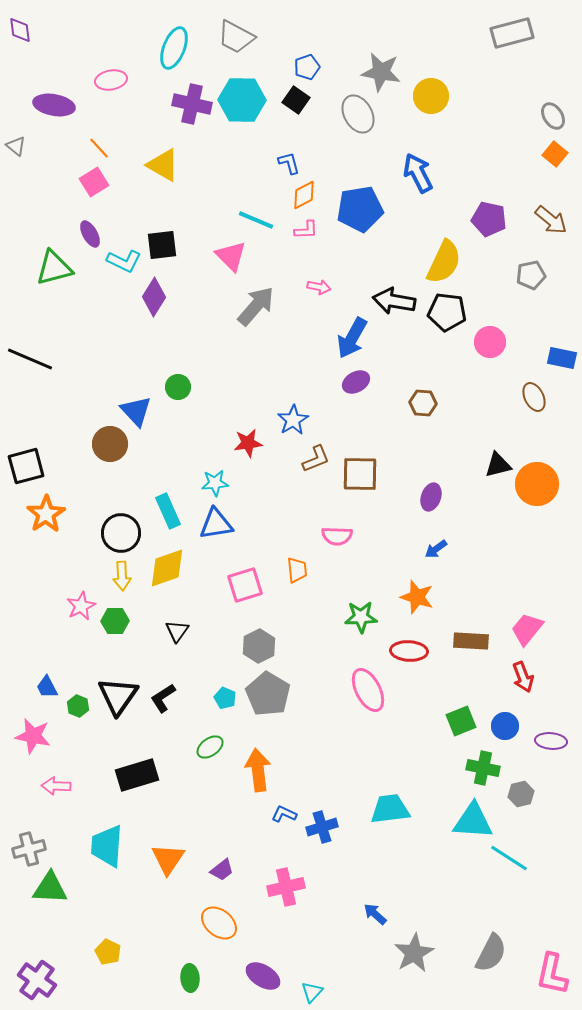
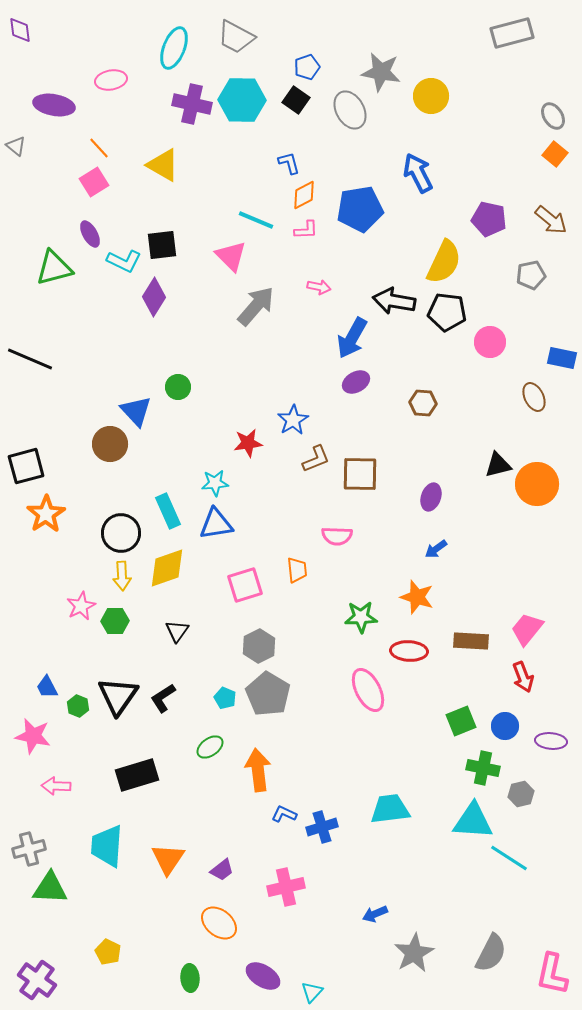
gray ellipse at (358, 114): moved 8 px left, 4 px up
blue arrow at (375, 914): rotated 65 degrees counterclockwise
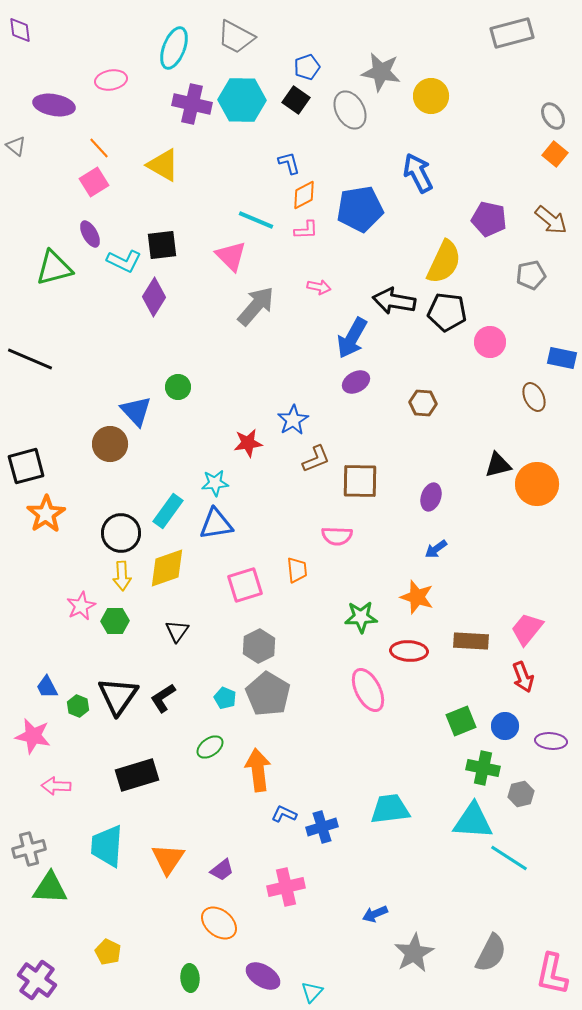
brown square at (360, 474): moved 7 px down
cyan rectangle at (168, 511): rotated 60 degrees clockwise
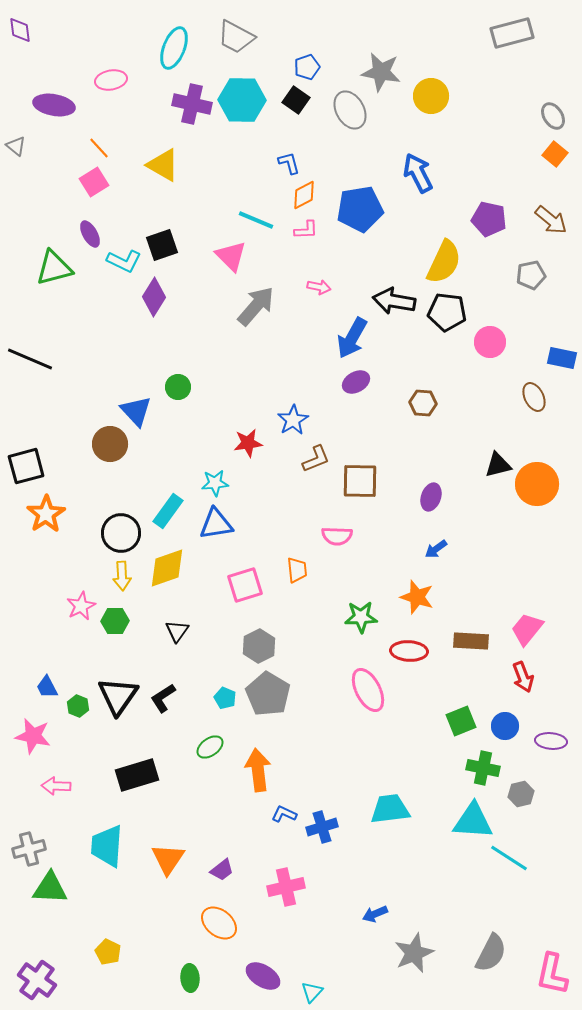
black square at (162, 245): rotated 12 degrees counterclockwise
gray star at (414, 953): rotated 6 degrees clockwise
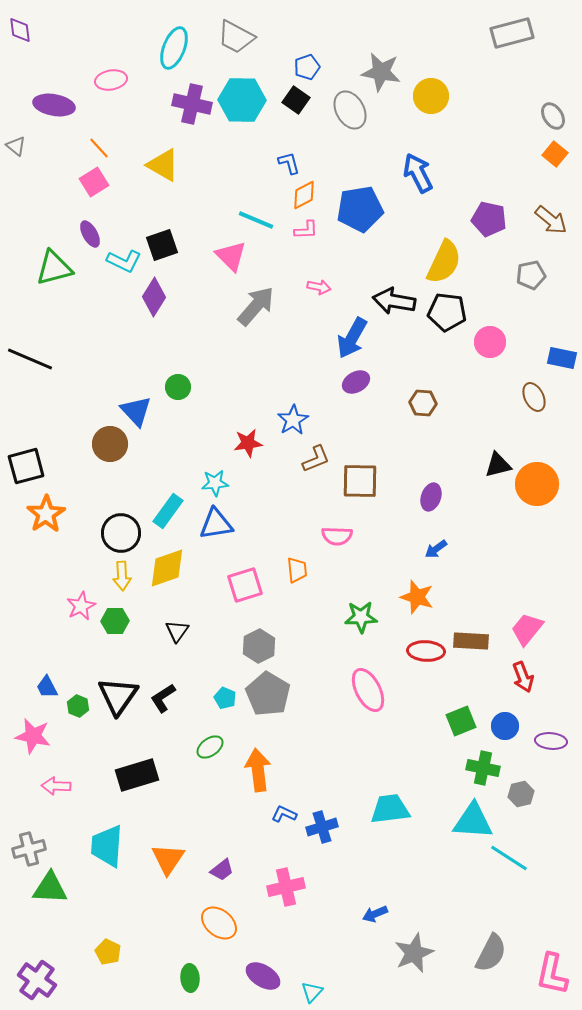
red ellipse at (409, 651): moved 17 px right
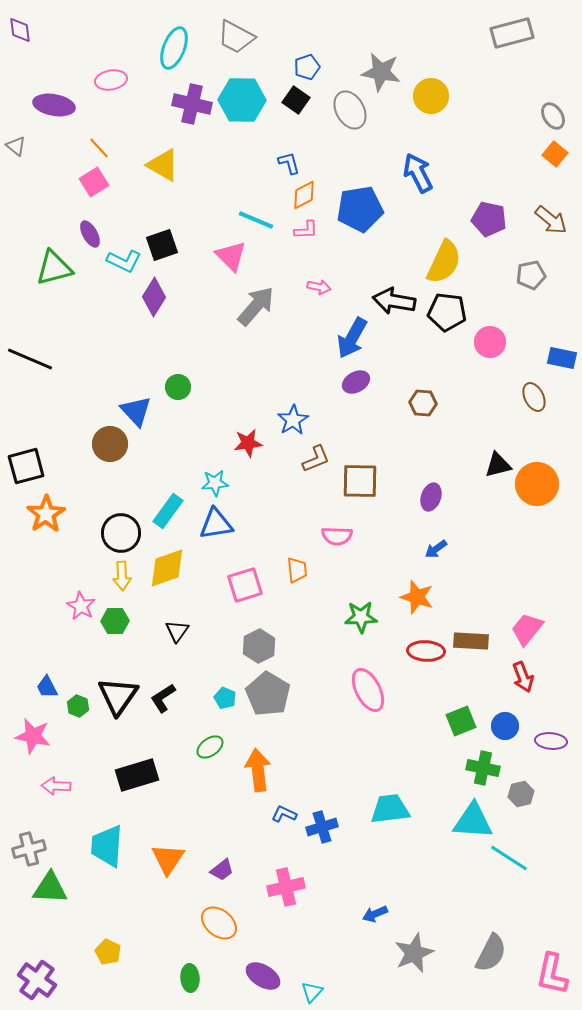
pink star at (81, 606): rotated 16 degrees counterclockwise
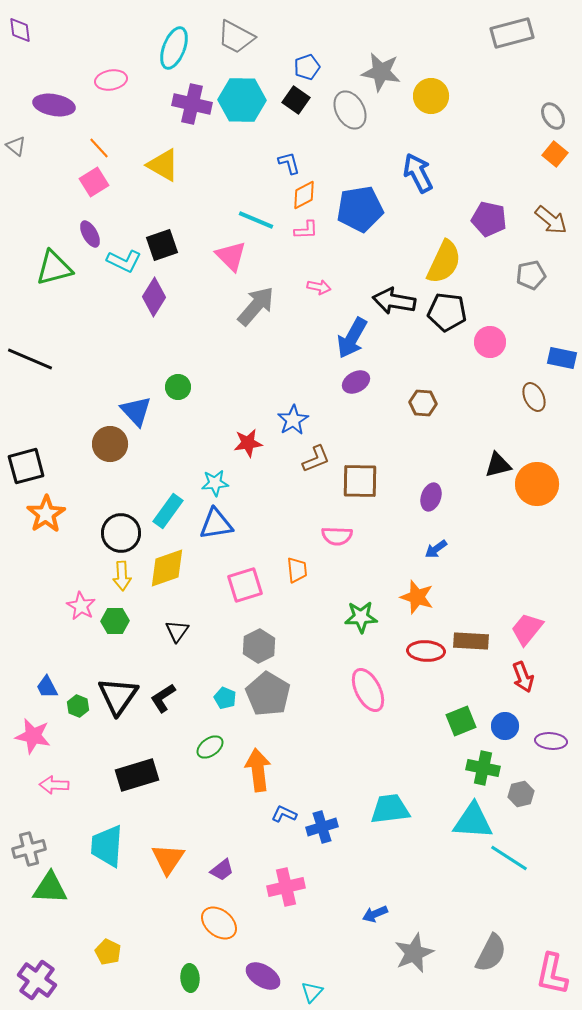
pink arrow at (56, 786): moved 2 px left, 1 px up
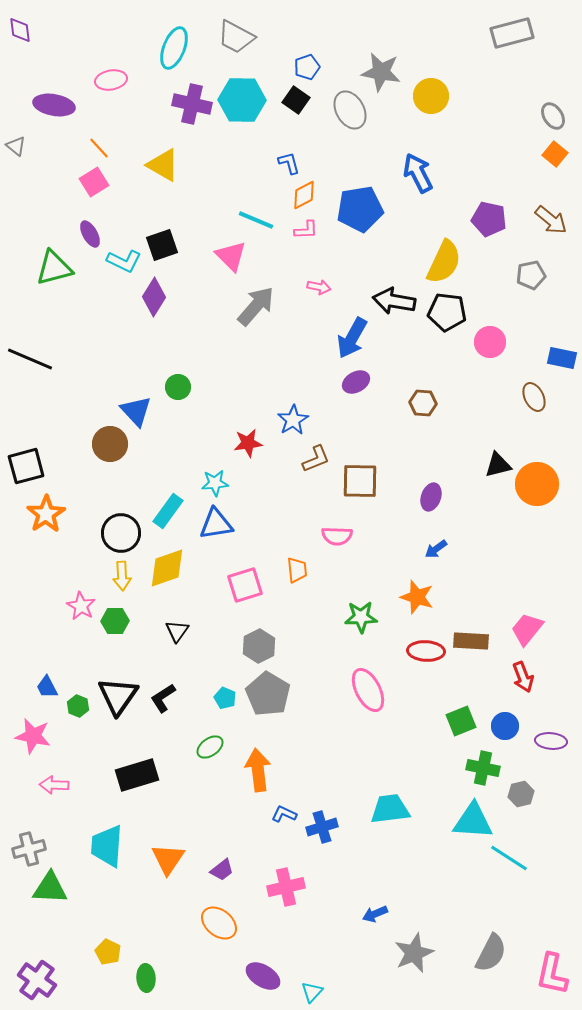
green ellipse at (190, 978): moved 44 px left
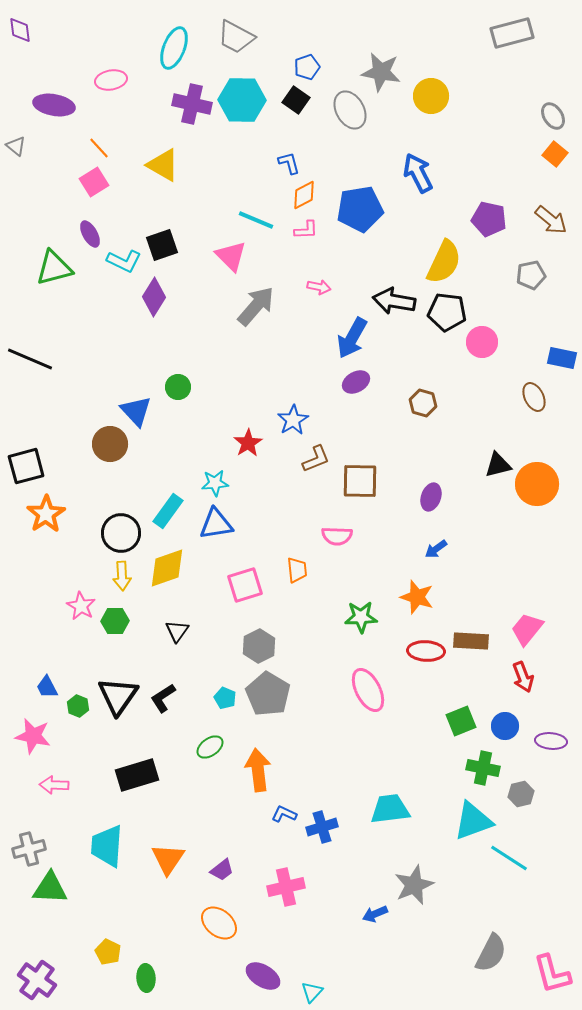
pink circle at (490, 342): moved 8 px left
brown hexagon at (423, 403): rotated 12 degrees clockwise
red star at (248, 443): rotated 24 degrees counterclockwise
cyan triangle at (473, 821): rotated 24 degrees counterclockwise
gray star at (414, 953): moved 68 px up
pink L-shape at (552, 974): rotated 27 degrees counterclockwise
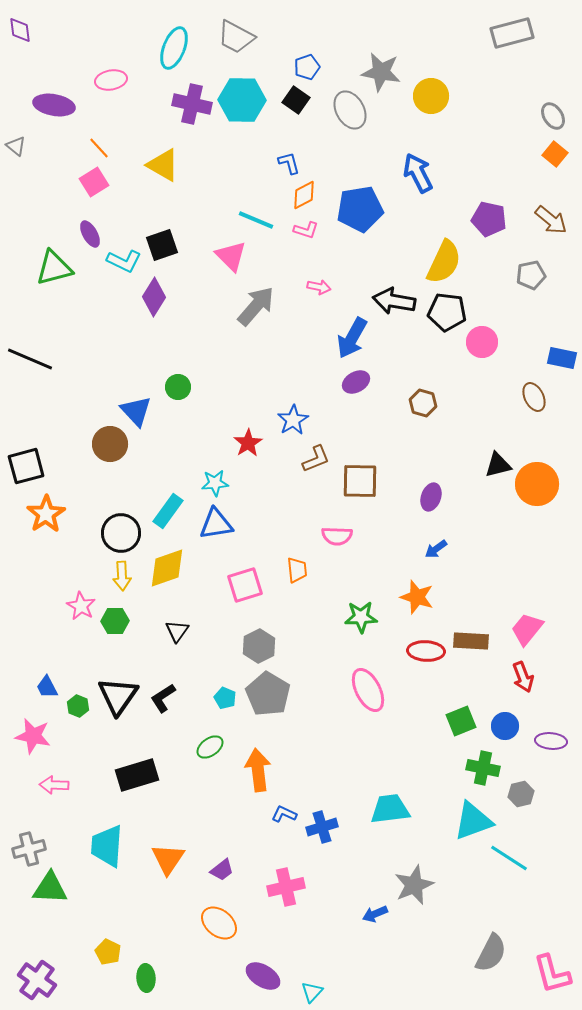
pink L-shape at (306, 230): rotated 20 degrees clockwise
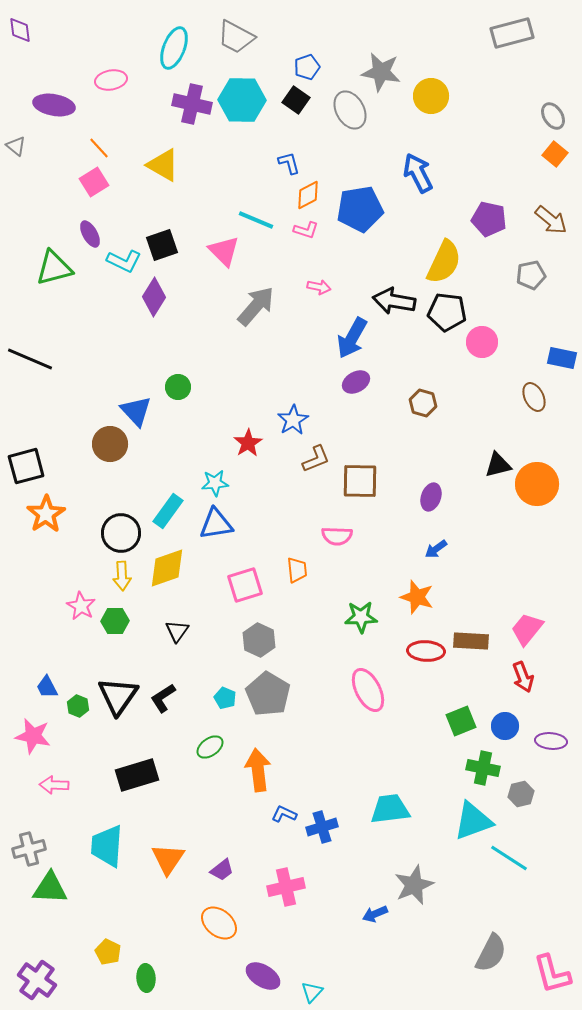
orange diamond at (304, 195): moved 4 px right
pink triangle at (231, 256): moved 7 px left, 5 px up
gray hexagon at (259, 646): moved 6 px up; rotated 8 degrees counterclockwise
